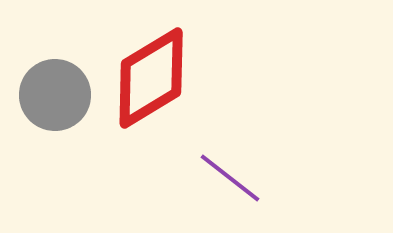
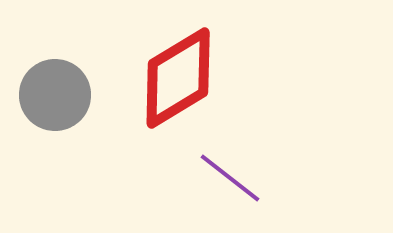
red diamond: moved 27 px right
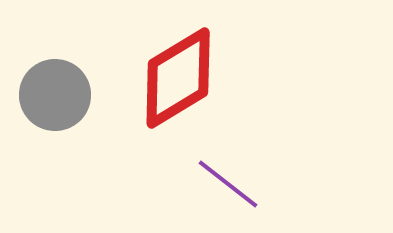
purple line: moved 2 px left, 6 px down
